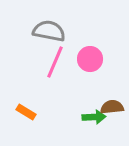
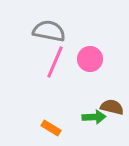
brown semicircle: rotated 20 degrees clockwise
orange rectangle: moved 25 px right, 16 px down
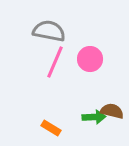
brown semicircle: moved 4 px down
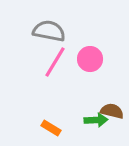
pink line: rotated 8 degrees clockwise
green arrow: moved 2 px right, 3 px down
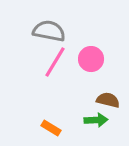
pink circle: moved 1 px right
brown semicircle: moved 4 px left, 11 px up
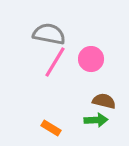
gray semicircle: moved 3 px down
brown semicircle: moved 4 px left, 1 px down
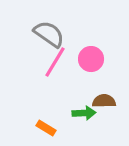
gray semicircle: rotated 24 degrees clockwise
brown semicircle: rotated 15 degrees counterclockwise
green arrow: moved 12 px left, 7 px up
orange rectangle: moved 5 px left
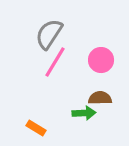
gray semicircle: rotated 92 degrees counterclockwise
pink circle: moved 10 px right, 1 px down
brown semicircle: moved 4 px left, 3 px up
orange rectangle: moved 10 px left
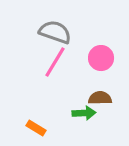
gray semicircle: moved 6 px right, 2 px up; rotated 76 degrees clockwise
pink circle: moved 2 px up
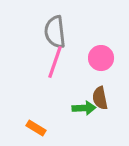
gray semicircle: rotated 116 degrees counterclockwise
pink line: rotated 12 degrees counterclockwise
brown semicircle: rotated 100 degrees counterclockwise
green arrow: moved 5 px up
